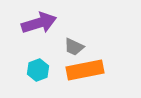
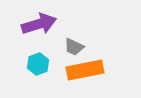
purple arrow: moved 1 px down
cyan hexagon: moved 6 px up
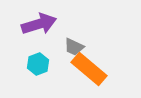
orange rectangle: moved 4 px right, 1 px up; rotated 51 degrees clockwise
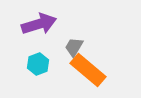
gray trapezoid: rotated 95 degrees clockwise
orange rectangle: moved 1 px left, 1 px down
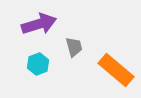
gray trapezoid: rotated 135 degrees clockwise
orange rectangle: moved 28 px right
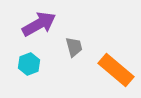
purple arrow: rotated 12 degrees counterclockwise
cyan hexagon: moved 9 px left
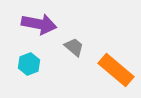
purple arrow: rotated 40 degrees clockwise
gray trapezoid: rotated 35 degrees counterclockwise
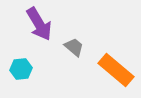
purple arrow: rotated 48 degrees clockwise
cyan hexagon: moved 8 px left, 5 px down; rotated 15 degrees clockwise
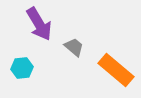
cyan hexagon: moved 1 px right, 1 px up
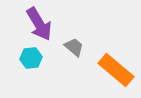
cyan hexagon: moved 9 px right, 10 px up
